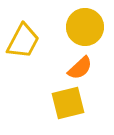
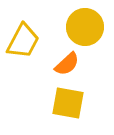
orange semicircle: moved 13 px left, 4 px up
yellow square: rotated 24 degrees clockwise
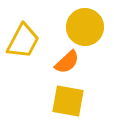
orange semicircle: moved 2 px up
yellow square: moved 2 px up
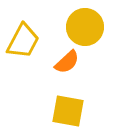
yellow square: moved 10 px down
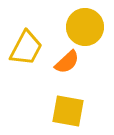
yellow trapezoid: moved 3 px right, 7 px down
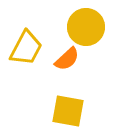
yellow circle: moved 1 px right
orange semicircle: moved 3 px up
